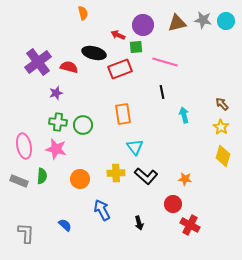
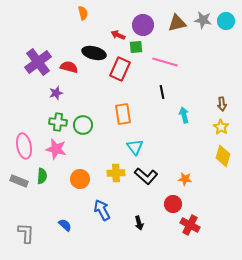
red rectangle: rotated 45 degrees counterclockwise
brown arrow: rotated 144 degrees counterclockwise
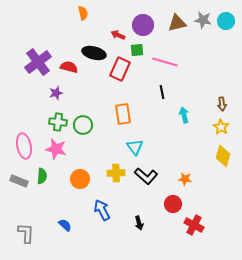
green square: moved 1 px right, 3 px down
red cross: moved 4 px right
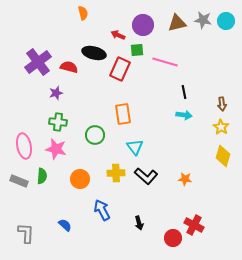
black line: moved 22 px right
cyan arrow: rotated 112 degrees clockwise
green circle: moved 12 px right, 10 px down
red circle: moved 34 px down
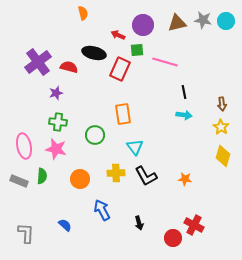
black L-shape: rotated 20 degrees clockwise
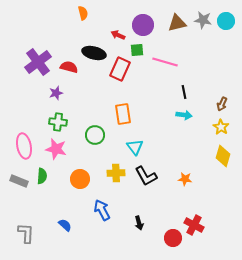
brown arrow: rotated 32 degrees clockwise
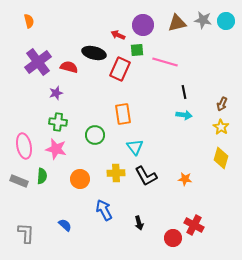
orange semicircle: moved 54 px left, 8 px down
yellow diamond: moved 2 px left, 2 px down
blue arrow: moved 2 px right
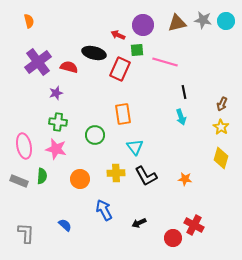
cyan arrow: moved 3 px left, 2 px down; rotated 63 degrees clockwise
black arrow: rotated 80 degrees clockwise
